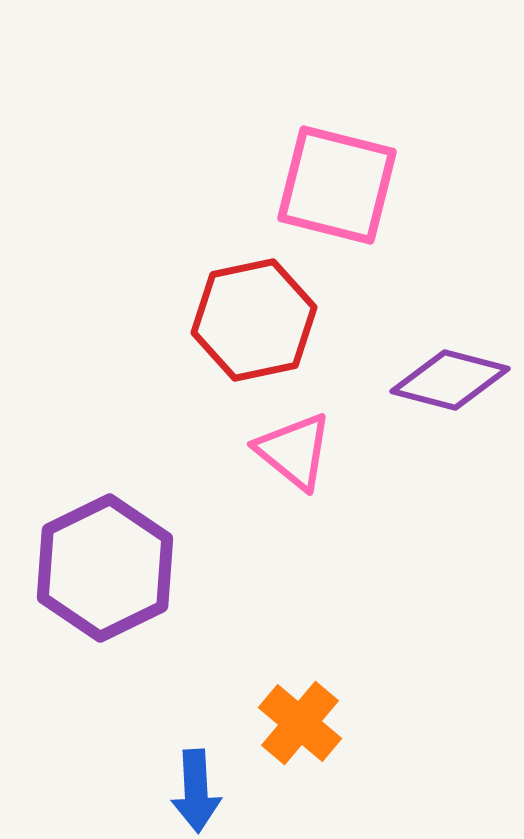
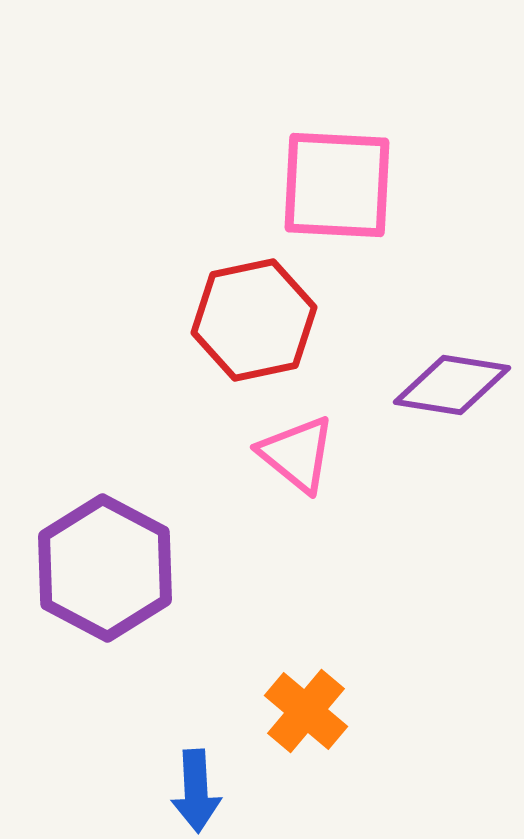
pink square: rotated 11 degrees counterclockwise
purple diamond: moved 2 px right, 5 px down; rotated 6 degrees counterclockwise
pink triangle: moved 3 px right, 3 px down
purple hexagon: rotated 6 degrees counterclockwise
orange cross: moved 6 px right, 12 px up
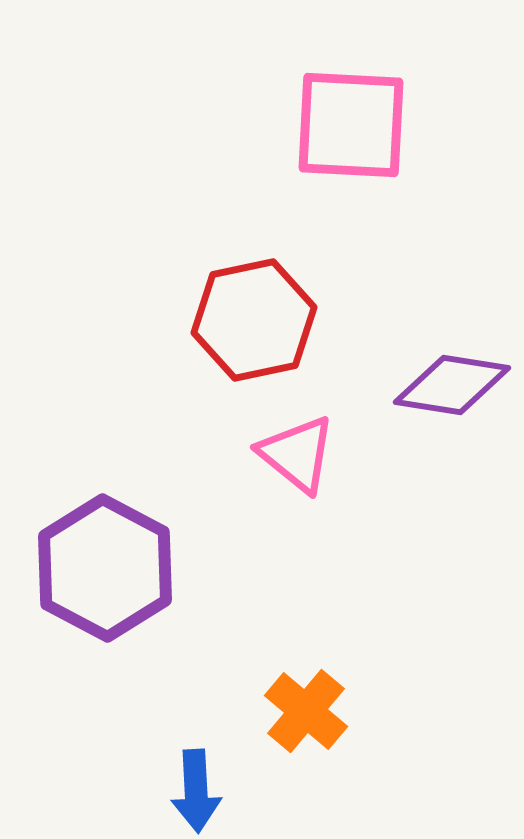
pink square: moved 14 px right, 60 px up
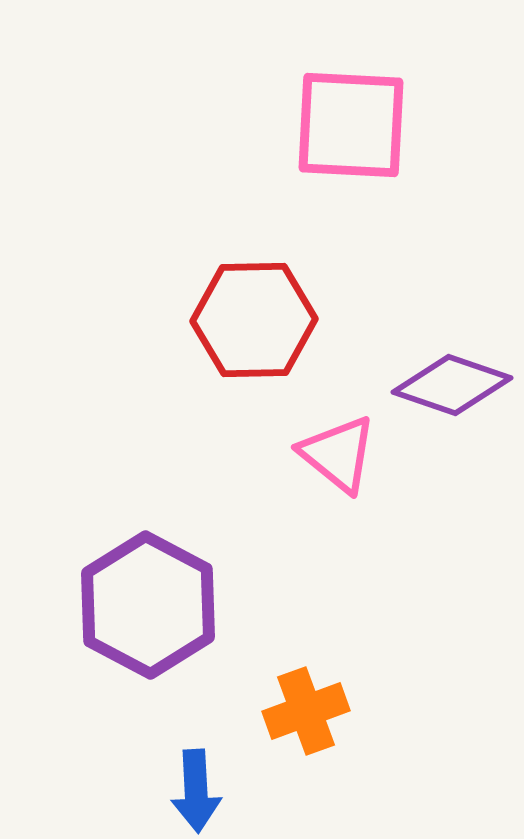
red hexagon: rotated 11 degrees clockwise
purple diamond: rotated 10 degrees clockwise
pink triangle: moved 41 px right
purple hexagon: moved 43 px right, 37 px down
orange cross: rotated 30 degrees clockwise
